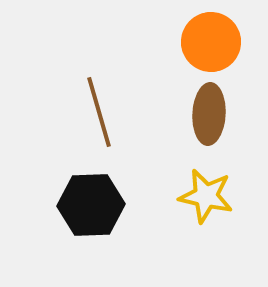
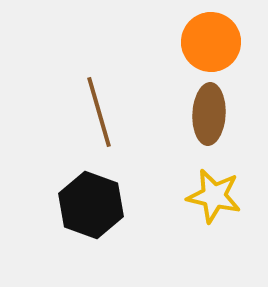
yellow star: moved 8 px right
black hexagon: rotated 22 degrees clockwise
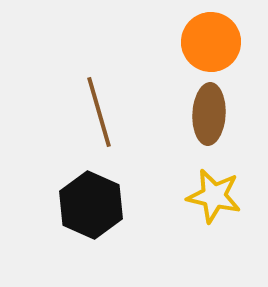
black hexagon: rotated 4 degrees clockwise
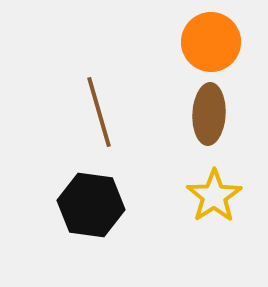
yellow star: rotated 26 degrees clockwise
black hexagon: rotated 16 degrees counterclockwise
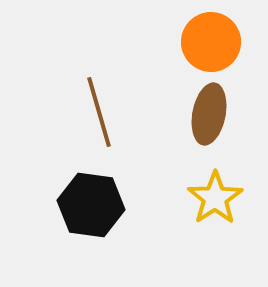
brown ellipse: rotated 8 degrees clockwise
yellow star: moved 1 px right, 2 px down
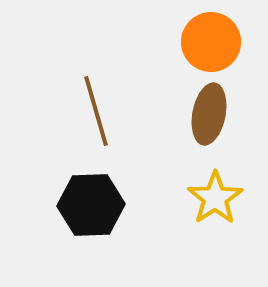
brown line: moved 3 px left, 1 px up
black hexagon: rotated 10 degrees counterclockwise
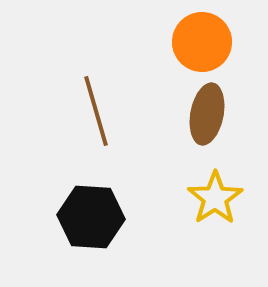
orange circle: moved 9 px left
brown ellipse: moved 2 px left
black hexagon: moved 12 px down; rotated 6 degrees clockwise
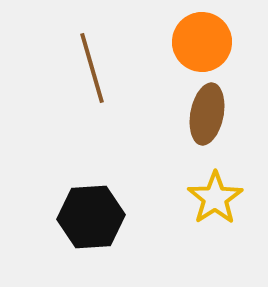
brown line: moved 4 px left, 43 px up
black hexagon: rotated 8 degrees counterclockwise
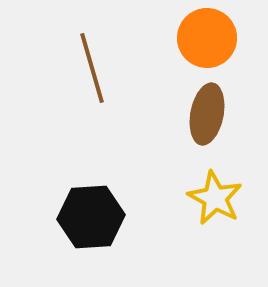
orange circle: moved 5 px right, 4 px up
yellow star: rotated 10 degrees counterclockwise
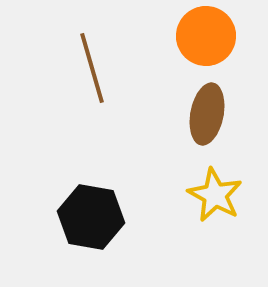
orange circle: moved 1 px left, 2 px up
yellow star: moved 3 px up
black hexagon: rotated 14 degrees clockwise
